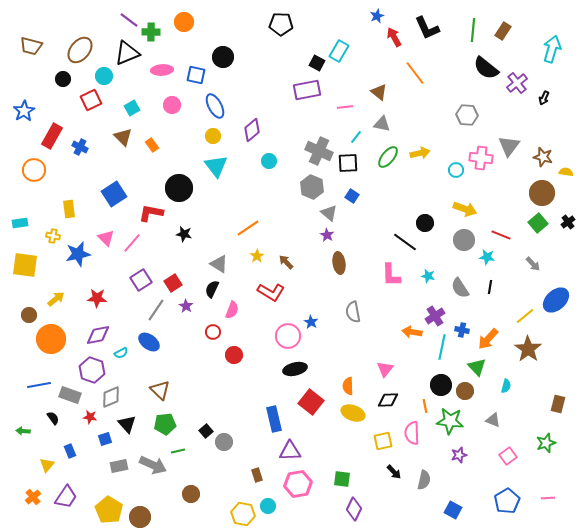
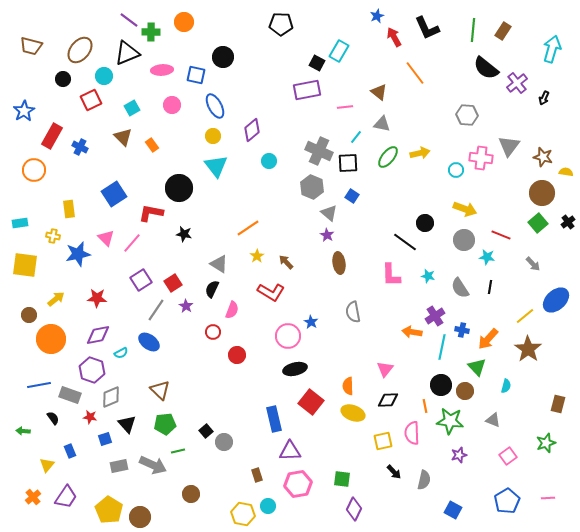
red circle at (234, 355): moved 3 px right
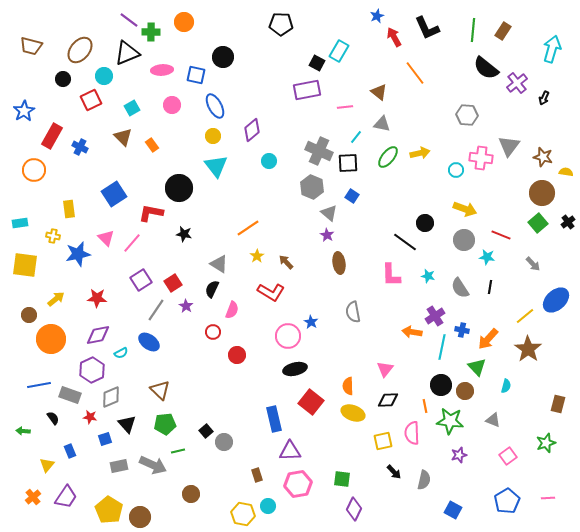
purple hexagon at (92, 370): rotated 15 degrees clockwise
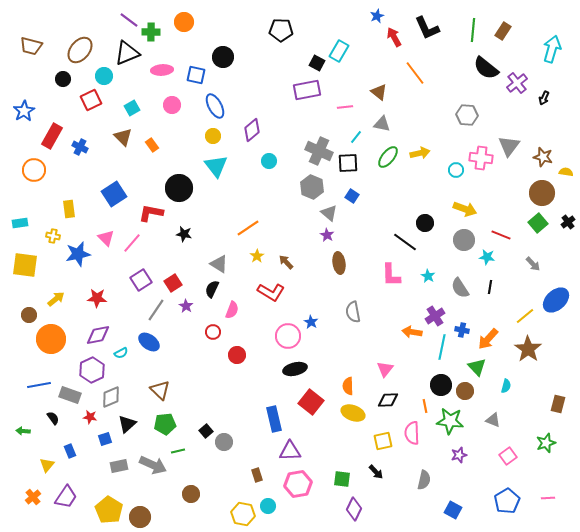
black pentagon at (281, 24): moved 6 px down
cyan star at (428, 276): rotated 16 degrees clockwise
black triangle at (127, 424): rotated 30 degrees clockwise
black arrow at (394, 472): moved 18 px left
